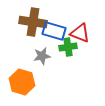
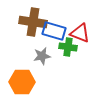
green cross: rotated 18 degrees clockwise
orange hexagon: rotated 15 degrees counterclockwise
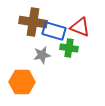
red triangle: moved 6 px up
green cross: moved 1 px right, 1 px down
gray star: moved 1 px up
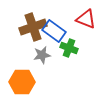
brown cross: moved 5 px down; rotated 28 degrees counterclockwise
red triangle: moved 6 px right, 8 px up
blue rectangle: rotated 20 degrees clockwise
green cross: rotated 12 degrees clockwise
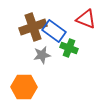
orange hexagon: moved 2 px right, 5 px down
